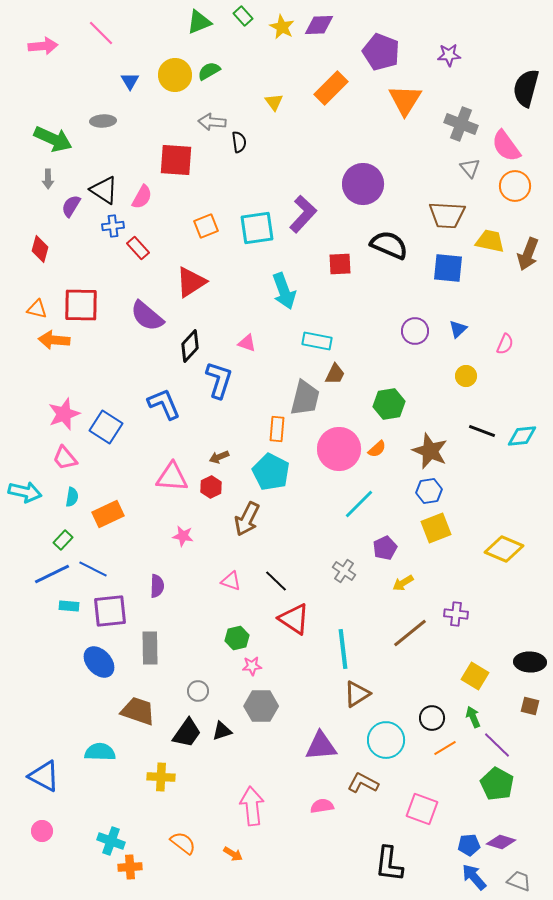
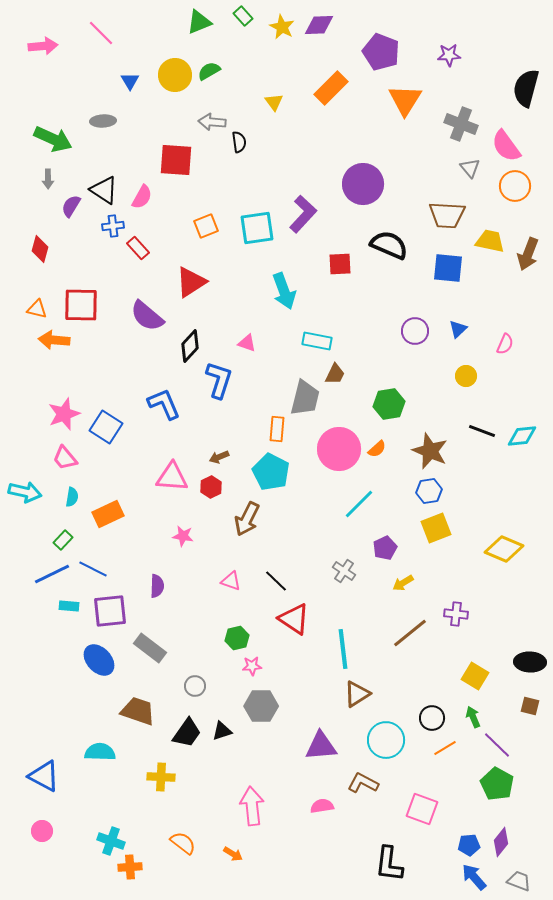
gray rectangle at (150, 648): rotated 52 degrees counterclockwise
blue ellipse at (99, 662): moved 2 px up
gray circle at (198, 691): moved 3 px left, 5 px up
purple diamond at (501, 842): rotated 68 degrees counterclockwise
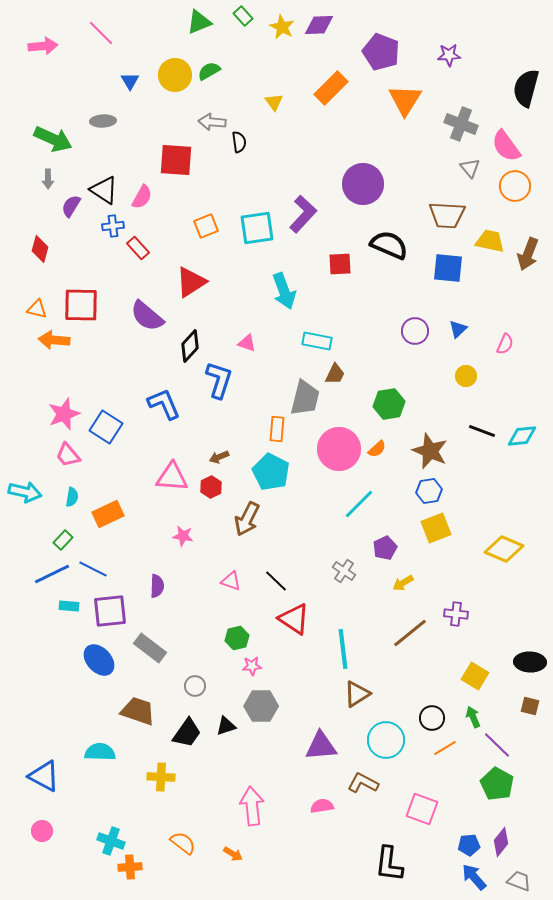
pink trapezoid at (65, 458): moved 3 px right, 3 px up
black triangle at (222, 731): moved 4 px right, 5 px up
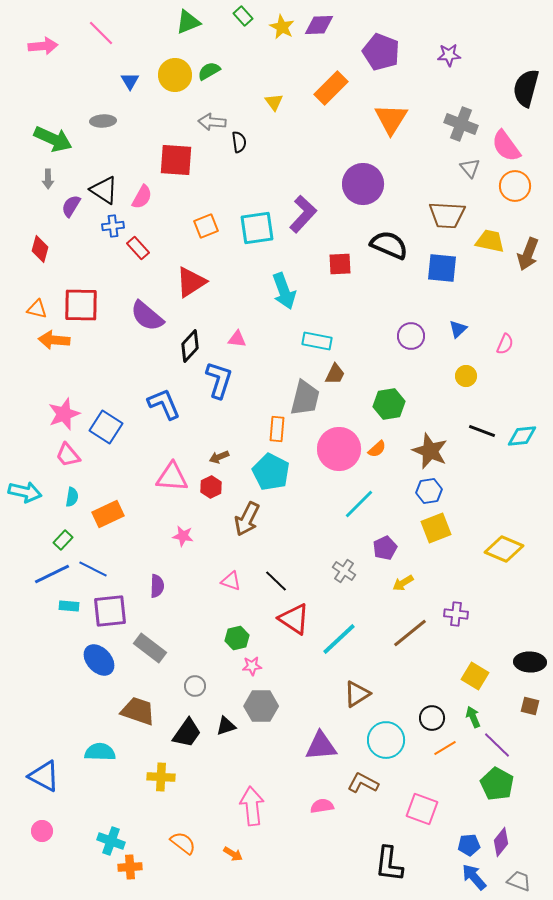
green triangle at (199, 22): moved 11 px left
orange triangle at (405, 100): moved 14 px left, 19 px down
blue square at (448, 268): moved 6 px left
purple circle at (415, 331): moved 4 px left, 5 px down
pink triangle at (247, 343): moved 10 px left, 4 px up; rotated 12 degrees counterclockwise
cyan line at (343, 649): moved 4 px left, 10 px up; rotated 54 degrees clockwise
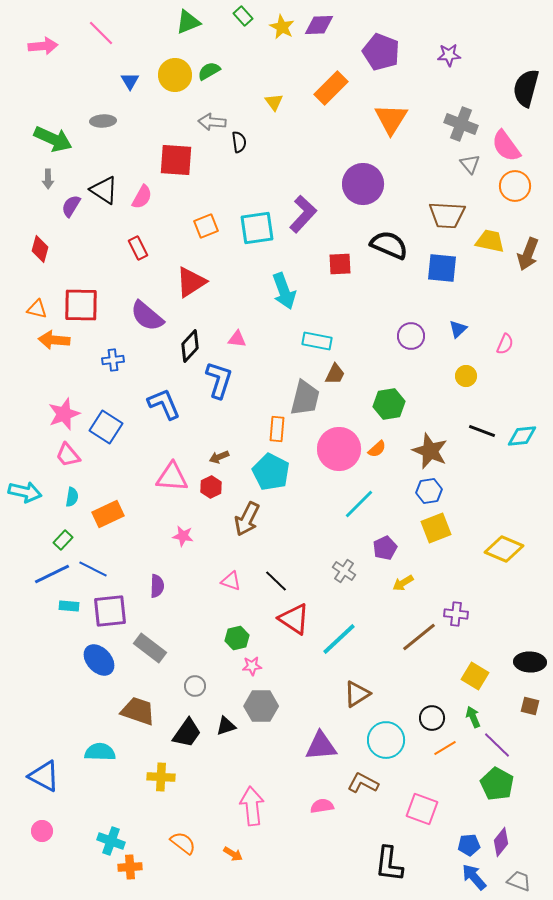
gray triangle at (470, 168): moved 4 px up
blue cross at (113, 226): moved 134 px down
red rectangle at (138, 248): rotated 15 degrees clockwise
brown line at (410, 633): moved 9 px right, 4 px down
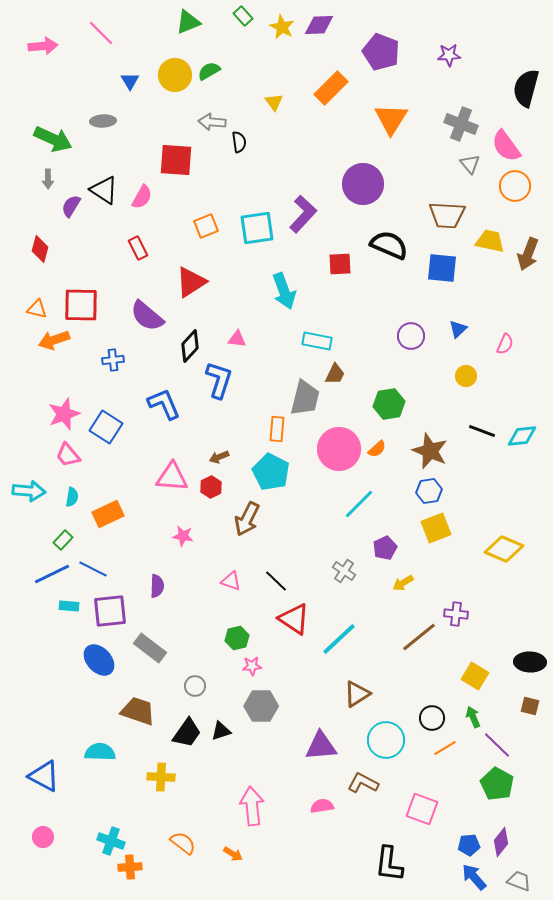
orange arrow at (54, 340): rotated 24 degrees counterclockwise
cyan arrow at (25, 492): moved 4 px right, 1 px up; rotated 8 degrees counterclockwise
black triangle at (226, 726): moved 5 px left, 5 px down
pink circle at (42, 831): moved 1 px right, 6 px down
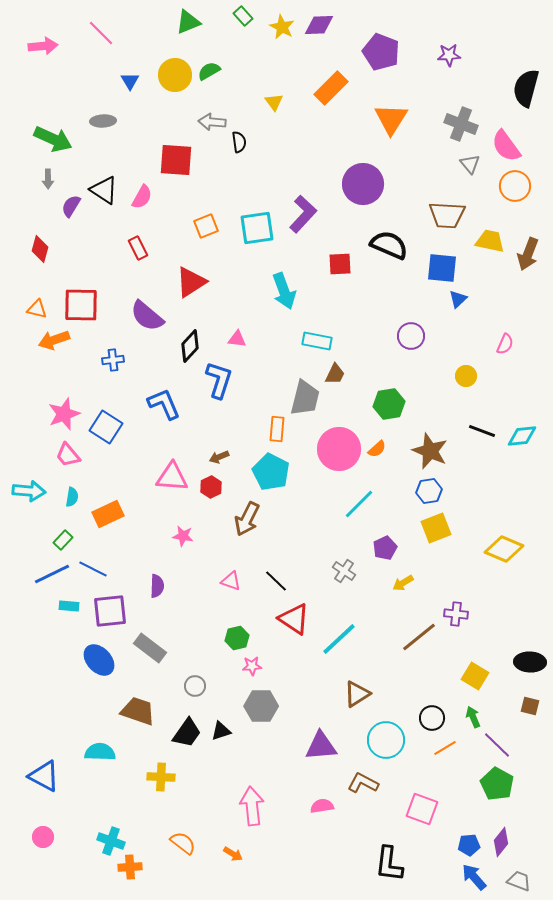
blue triangle at (458, 329): moved 30 px up
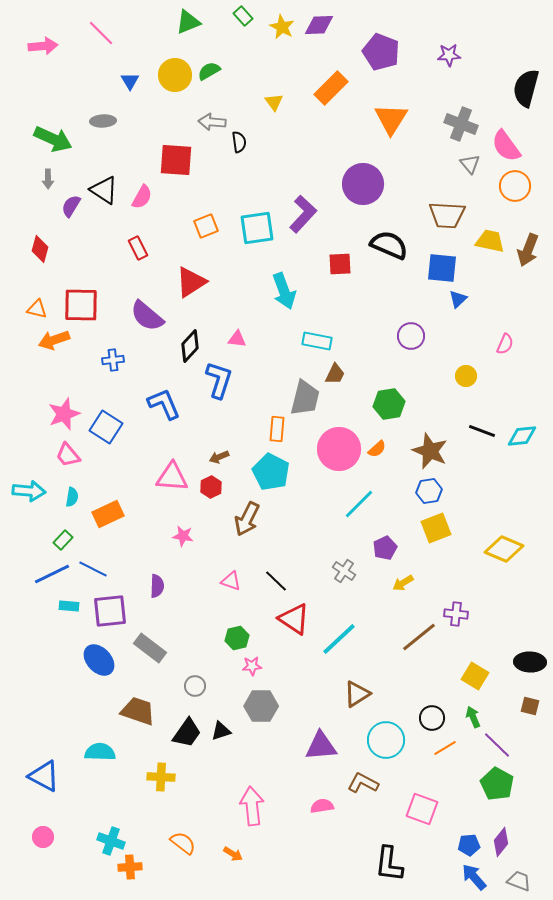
brown arrow at (528, 254): moved 4 px up
